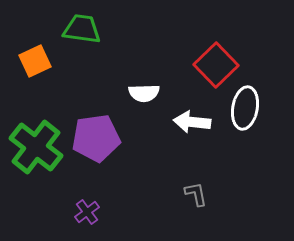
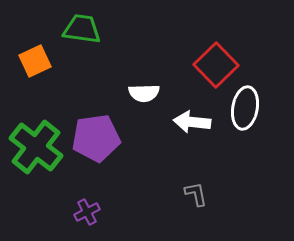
purple cross: rotated 10 degrees clockwise
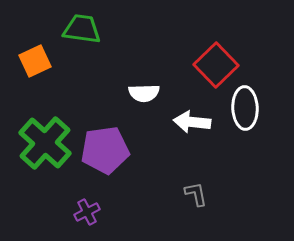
white ellipse: rotated 12 degrees counterclockwise
purple pentagon: moved 9 px right, 12 px down
green cross: moved 9 px right, 4 px up; rotated 4 degrees clockwise
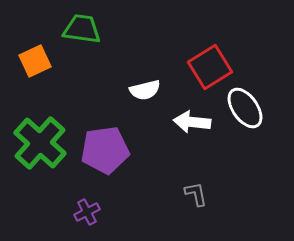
red square: moved 6 px left, 2 px down; rotated 12 degrees clockwise
white semicircle: moved 1 px right, 3 px up; rotated 12 degrees counterclockwise
white ellipse: rotated 33 degrees counterclockwise
green cross: moved 5 px left
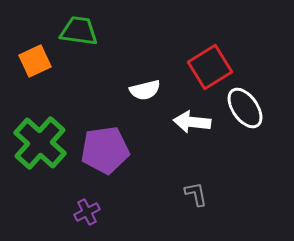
green trapezoid: moved 3 px left, 2 px down
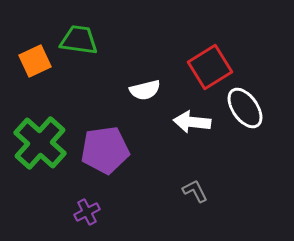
green trapezoid: moved 9 px down
gray L-shape: moved 1 px left, 3 px up; rotated 16 degrees counterclockwise
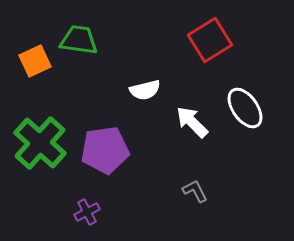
red square: moved 27 px up
white arrow: rotated 39 degrees clockwise
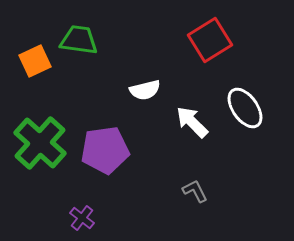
purple cross: moved 5 px left, 6 px down; rotated 25 degrees counterclockwise
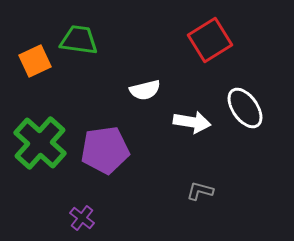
white arrow: rotated 144 degrees clockwise
gray L-shape: moved 5 px right; rotated 48 degrees counterclockwise
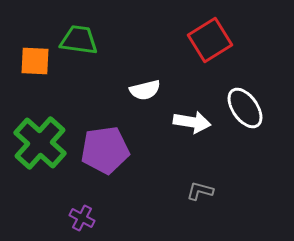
orange square: rotated 28 degrees clockwise
purple cross: rotated 10 degrees counterclockwise
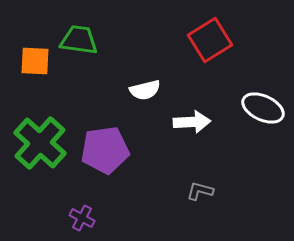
white ellipse: moved 18 px right; rotated 30 degrees counterclockwise
white arrow: rotated 12 degrees counterclockwise
